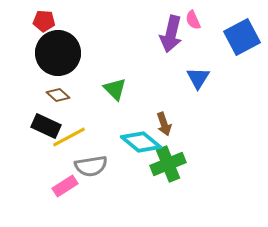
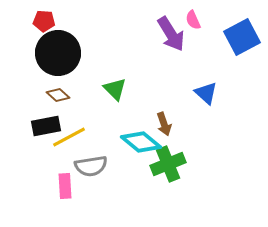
purple arrow: rotated 45 degrees counterclockwise
blue triangle: moved 8 px right, 15 px down; rotated 20 degrees counterclockwise
black rectangle: rotated 36 degrees counterclockwise
pink rectangle: rotated 60 degrees counterclockwise
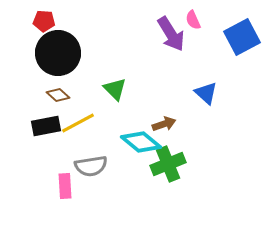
brown arrow: rotated 90 degrees counterclockwise
yellow line: moved 9 px right, 14 px up
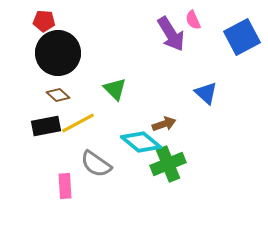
gray semicircle: moved 5 px right, 2 px up; rotated 44 degrees clockwise
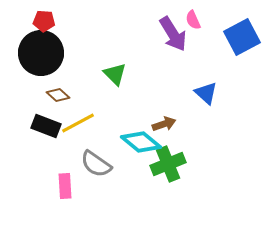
purple arrow: moved 2 px right
black circle: moved 17 px left
green triangle: moved 15 px up
black rectangle: rotated 32 degrees clockwise
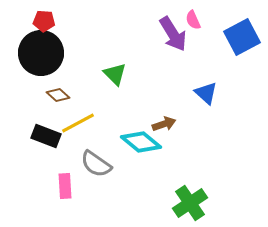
black rectangle: moved 10 px down
green cross: moved 22 px right, 39 px down; rotated 12 degrees counterclockwise
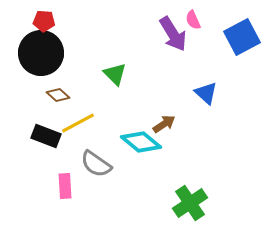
brown arrow: rotated 15 degrees counterclockwise
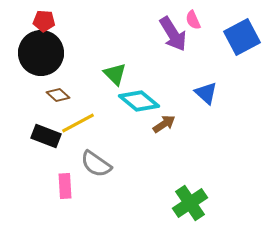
cyan diamond: moved 2 px left, 41 px up
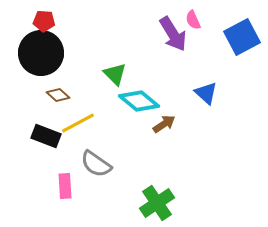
green cross: moved 33 px left
